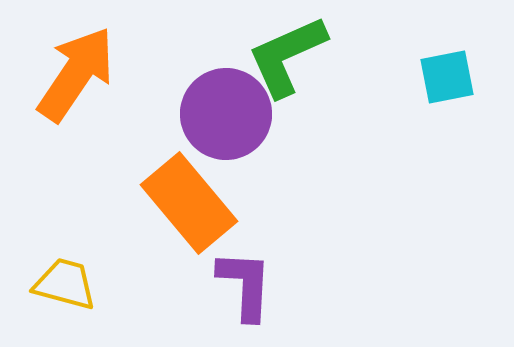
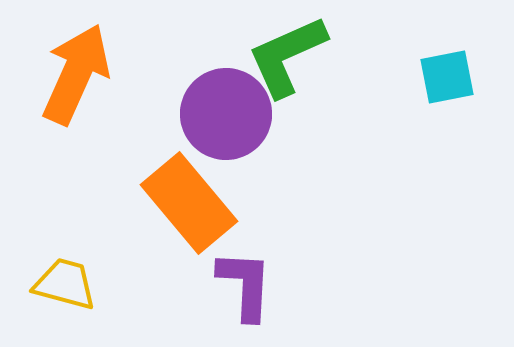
orange arrow: rotated 10 degrees counterclockwise
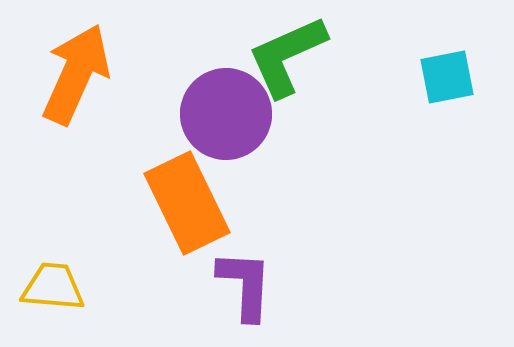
orange rectangle: moved 2 px left; rotated 14 degrees clockwise
yellow trapezoid: moved 12 px left, 3 px down; rotated 10 degrees counterclockwise
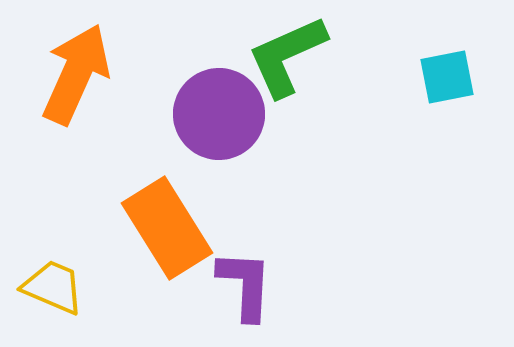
purple circle: moved 7 px left
orange rectangle: moved 20 px left, 25 px down; rotated 6 degrees counterclockwise
yellow trapezoid: rotated 18 degrees clockwise
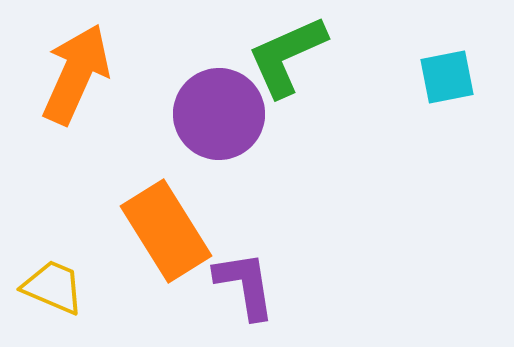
orange rectangle: moved 1 px left, 3 px down
purple L-shape: rotated 12 degrees counterclockwise
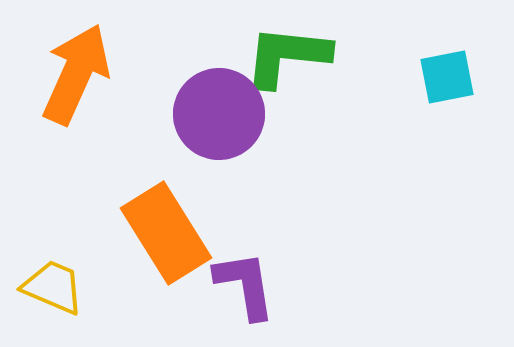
green L-shape: rotated 30 degrees clockwise
orange rectangle: moved 2 px down
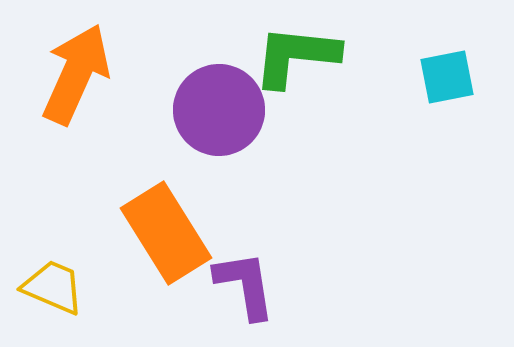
green L-shape: moved 9 px right
purple circle: moved 4 px up
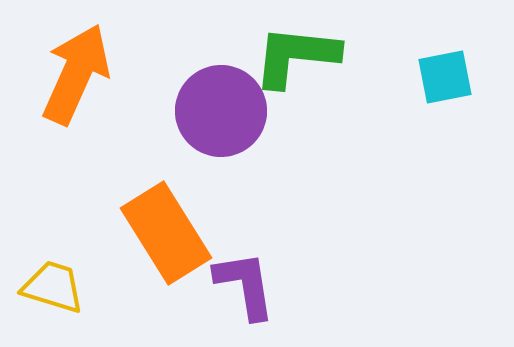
cyan square: moved 2 px left
purple circle: moved 2 px right, 1 px down
yellow trapezoid: rotated 6 degrees counterclockwise
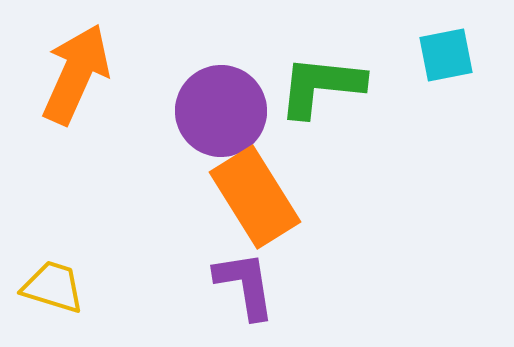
green L-shape: moved 25 px right, 30 px down
cyan square: moved 1 px right, 22 px up
orange rectangle: moved 89 px right, 36 px up
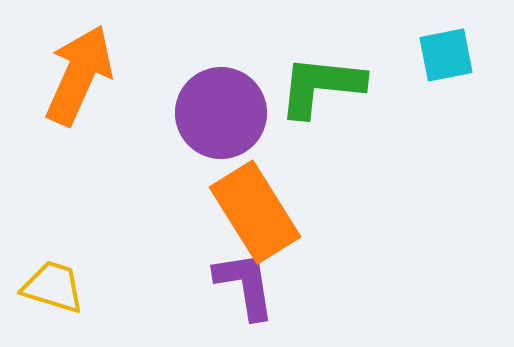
orange arrow: moved 3 px right, 1 px down
purple circle: moved 2 px down
orange rectangle: moved 15 px down
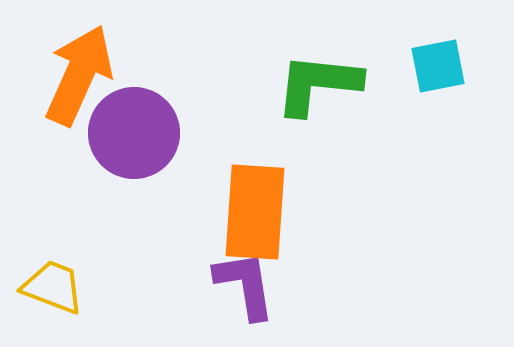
cyan square: moved 8 px left, 11 px down
green L-shape: moved 3 px left, 2 px up
purple circle: moved 87 px left, 20 px down
orange rectangle: rotated 36 degrees clockwise
yellow trapezoid: rotated 4 degrees clockwise
